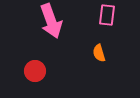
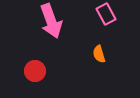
pink rectangle: moved 1 px left, 1 px up; rotated 35 degrees counterclockwise
orange semicircle: moved 1 px down
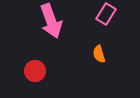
pink rectangle: rotated 60 degrees clockwise
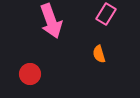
red circle: moved 5 px left, 3 px down
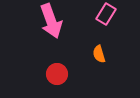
red circle: moved 27 px right
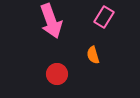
pink rectangle: moved 2 px left, 3 px down
orange semicircle: moved 6 px left, 1 px down
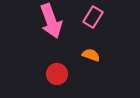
pink rectangle: moved 11 px left
orange semicircle: moved 2 px left; rotated 126 degrees clockwise
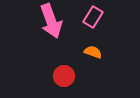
orange semicircle: moved 2 px right, 3 px up
red circle: moved 7 px right, 2 px down
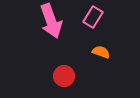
orange semicircle: moved 8 px right
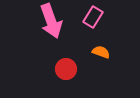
red circle: moved 2 px right, 7 px up
